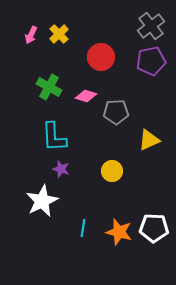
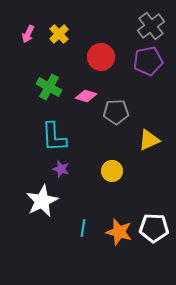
pink arrow: moved 3 px left, 1 px up
purple pentagon: moved 3 px left
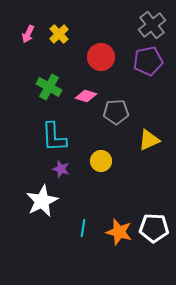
gray cross: moved 1 px right, 1 px up
yellow circle: moved 11 px left, 10 px up
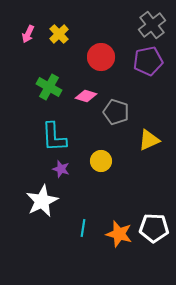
gray pentagon: rotated 20 degrees clockwise
orange star: moved 2 px down
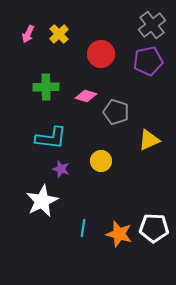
red circle: moved 3 px up
green cross: moved 3 px left; rotated 30 degrees counterclockwise
cyan L-shape: moved 3 px left, 1 px down; rotated 80 degrees counterclockwise
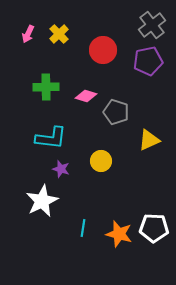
red circle: moved 2 px right, 4 px up
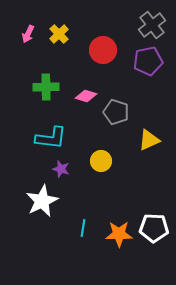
orange star: rotated 16 degrees counterclockwise
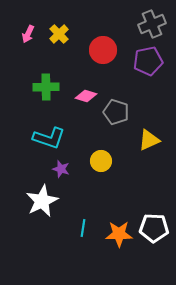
gray cross: moved 1 px up; rotated 16 degrees clockwise
cyan L-shape: moved 2 px left; rotated 12 degrees clockwise
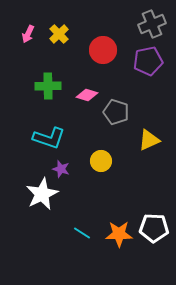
green cross: moved 2 px right, 1 px up
pink diamond: moved 1 px right, 1 px up
white star: moved 7 px up
cyan line: moved 1 px left, 5 px down; rotated 66 degrees counterclockwise
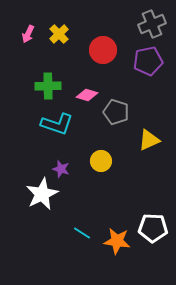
cyan L-shape: moved 8 px right, 14 px up
white pentagon: moved 1 px left
orange star: moved 2 px left, 7 px down; rotated 8 degrees clockwise
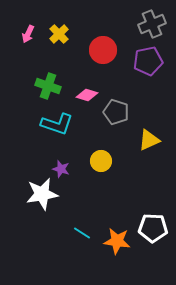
green cross: rotated 20 degrees clockwise
white star: rotated 16 degrees clockwise
